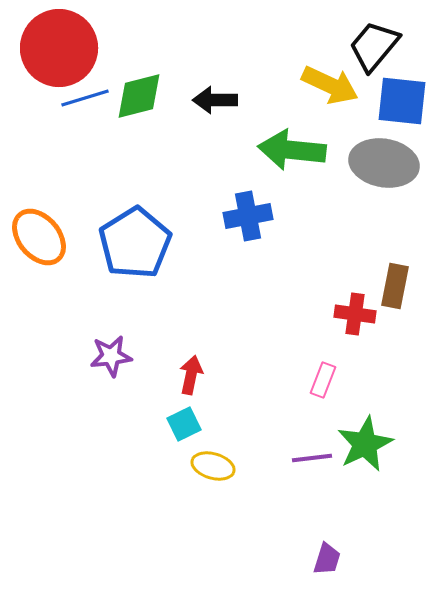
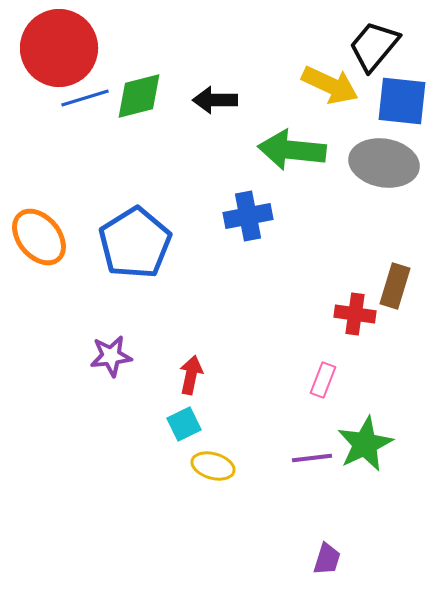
brown rectangle: rotated 6 degrees clockwise
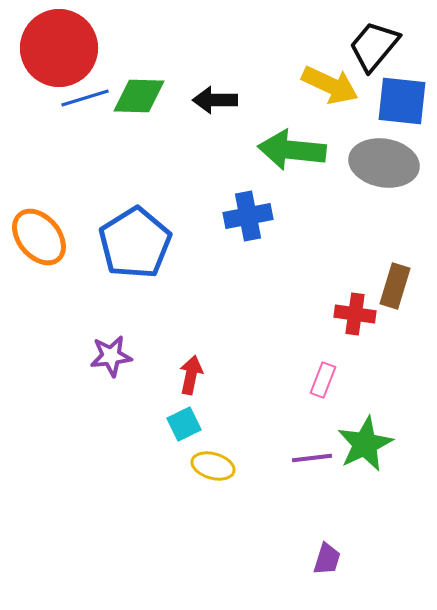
green diamond: rotated 16 degrees clockwise
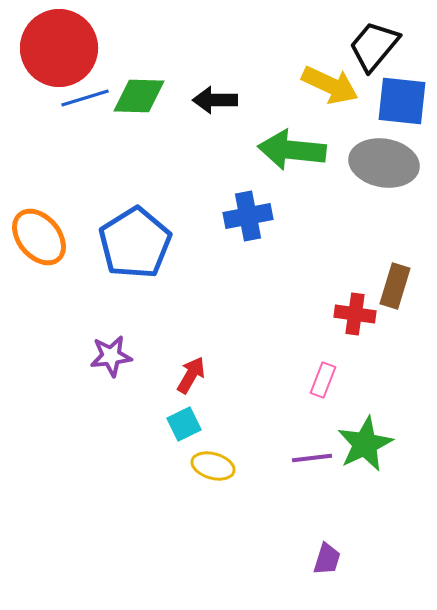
red arrow: rotated 18 degrees clockwise
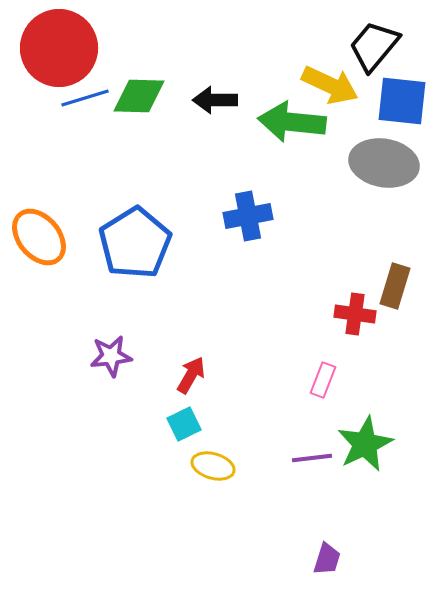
green arrow: moved 28 px up
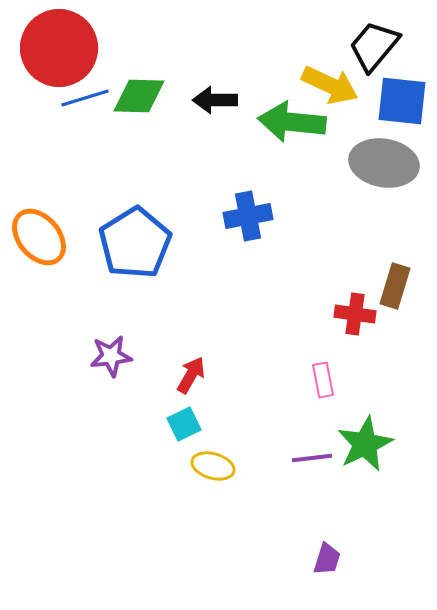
pink rectangle: rotated 32 degrees counterclockwise
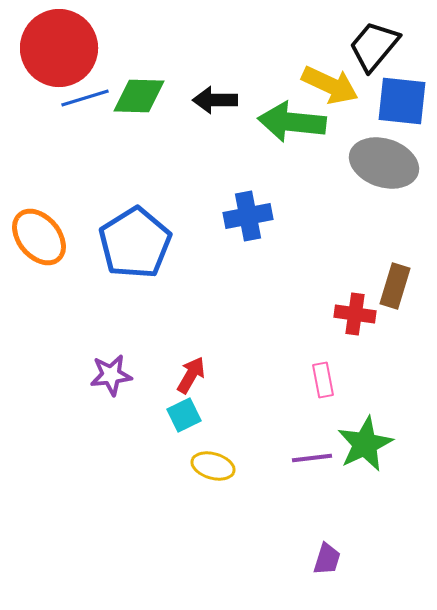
gray ellipse: rotated 8 degrees clockwise
purple star: moved 19 px down
cyan square: moved 9 px up
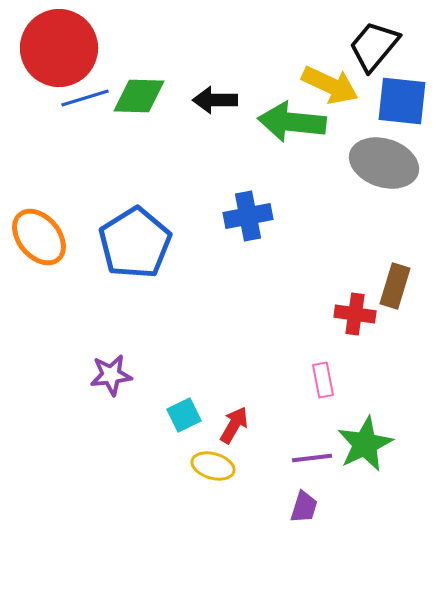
red arrow: moved 43 px right, 50 px down
purple trapezoid: moved 23 px left, 52 px up
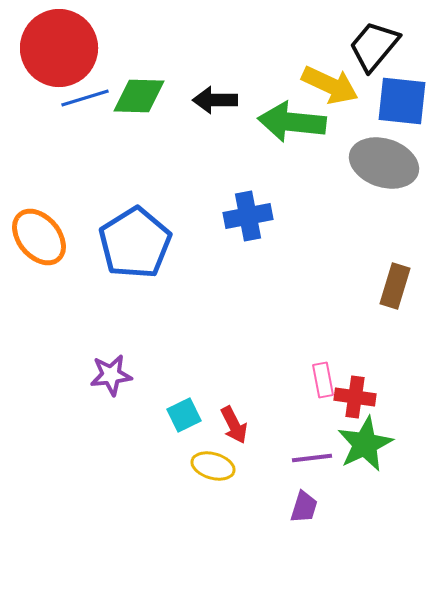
red cross: moved 83 px down
red arrow: rotated 123 degrees clockwise
